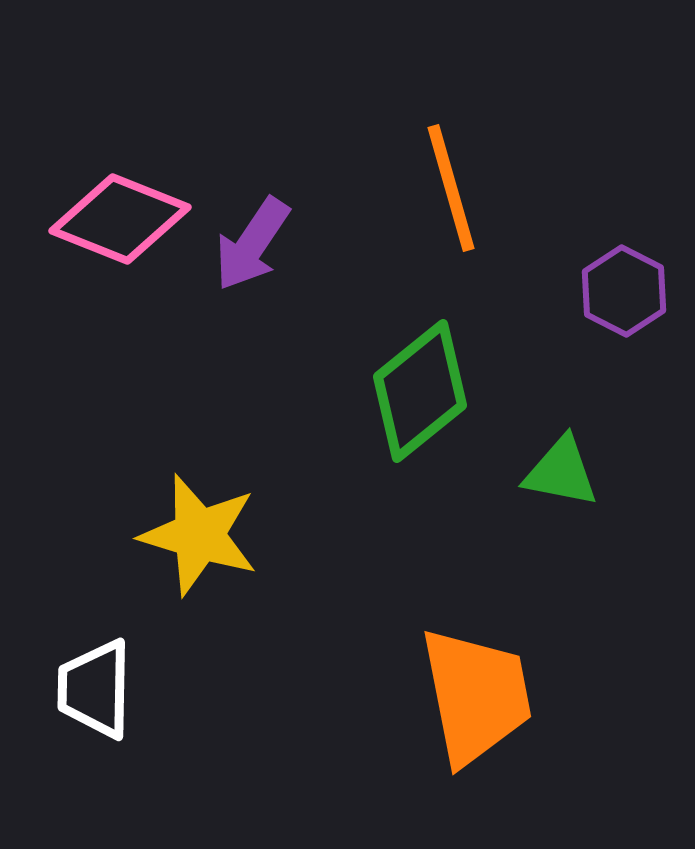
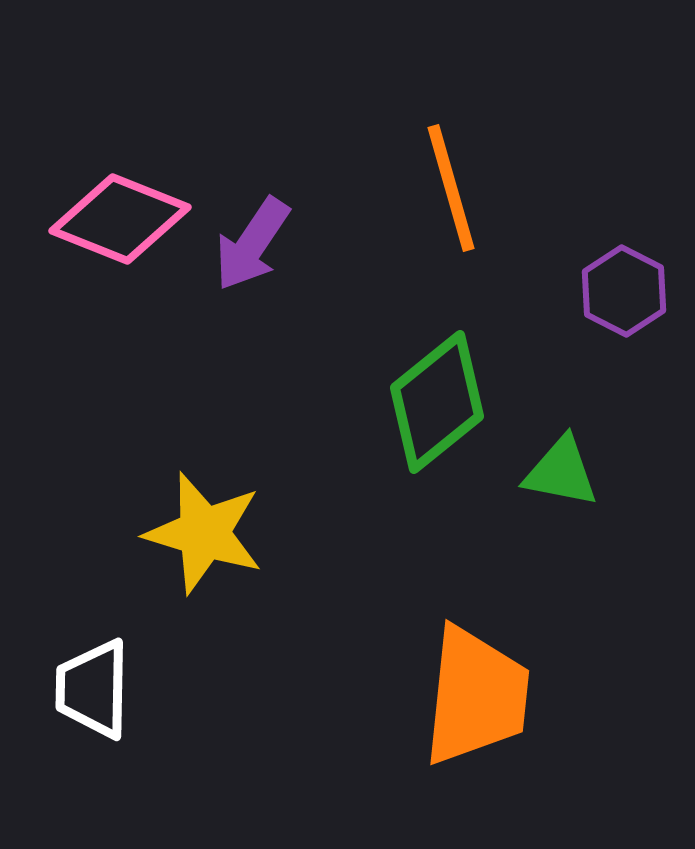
green diamond: moved 17 px right, 11 px down
yellow star: moved 5 px right, 2 px up
white trapezoid: moved 2 px left
orange trapezoid: rotated 17 degrees clockwise
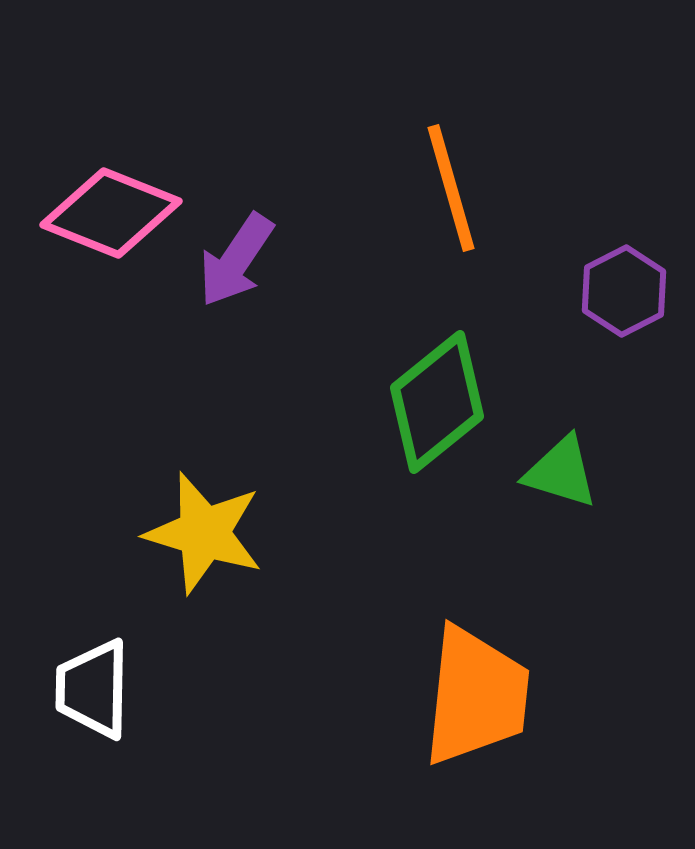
pink diamond: moved 9 px left, 6 px up
purple arrow: moved 16 px left, 16 px down
purple hexagon: rotated 6 degrees clockwise
green triangle: rotated 6 degrees clockwise
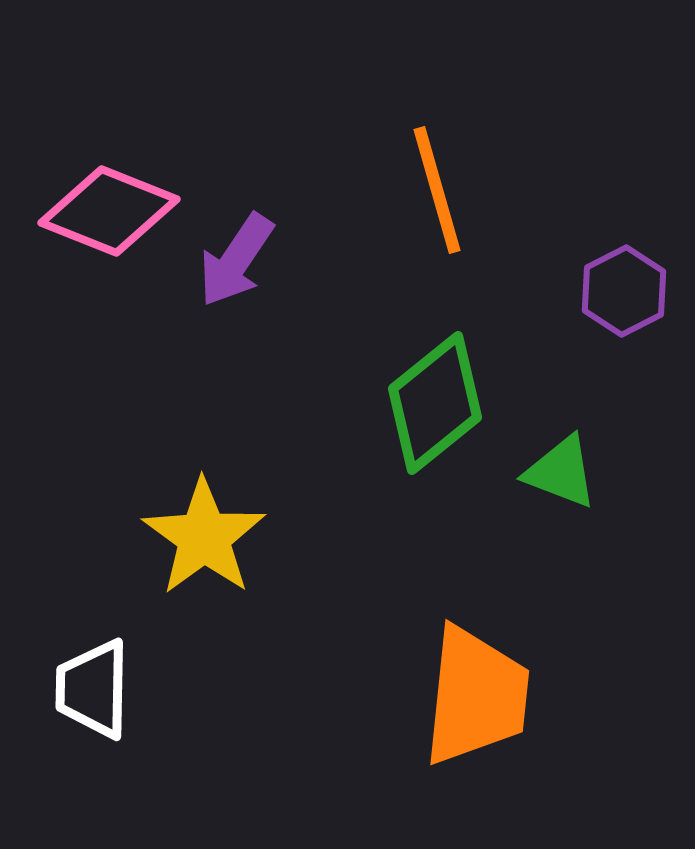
orange line: moved 14 px left, 2 px down
pink diamond: moved 2 px left, 2 px up
green diamond: moved 2 px left, 1 px down
green triangle: rotated 4 degrees clockwise
yellow star: moved 4 px down; rotated 19 degrees clockwise
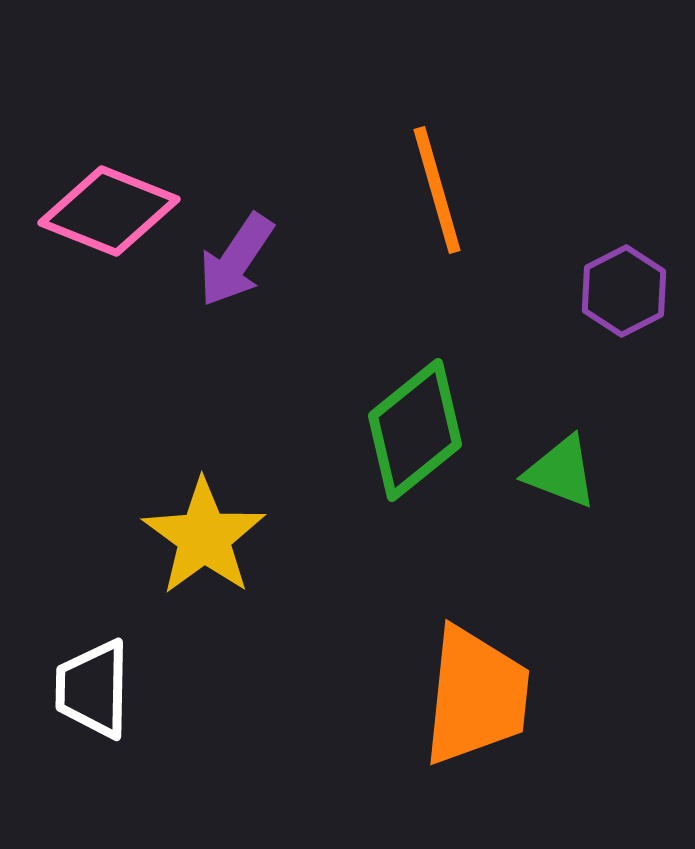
green diamond: moved 20 px left, 27 px down
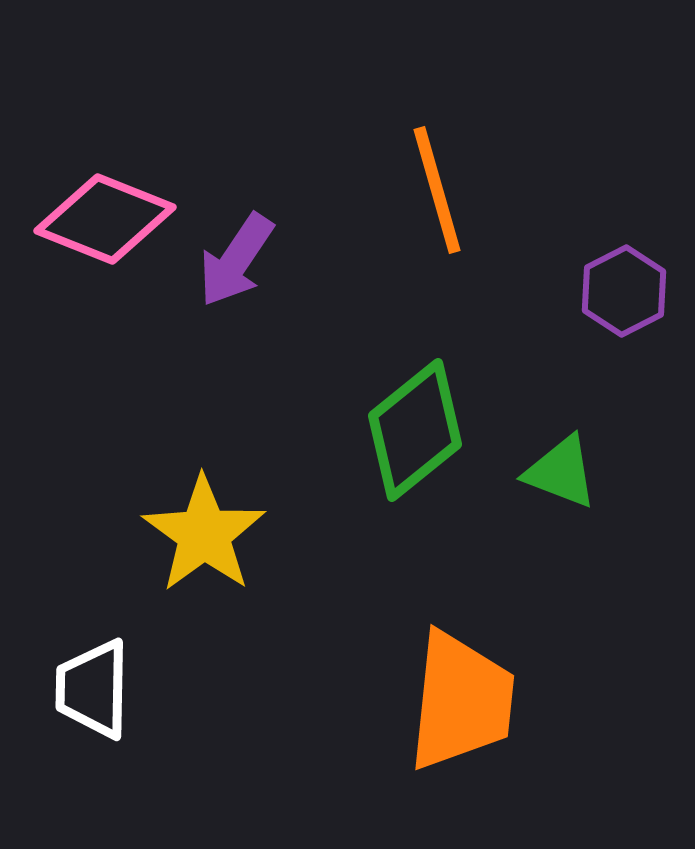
pink diamond: moved 4 px left, 8 px down
yellow star: moved 3 px up
orange trapezoid: moved 15 px left, 5 px down
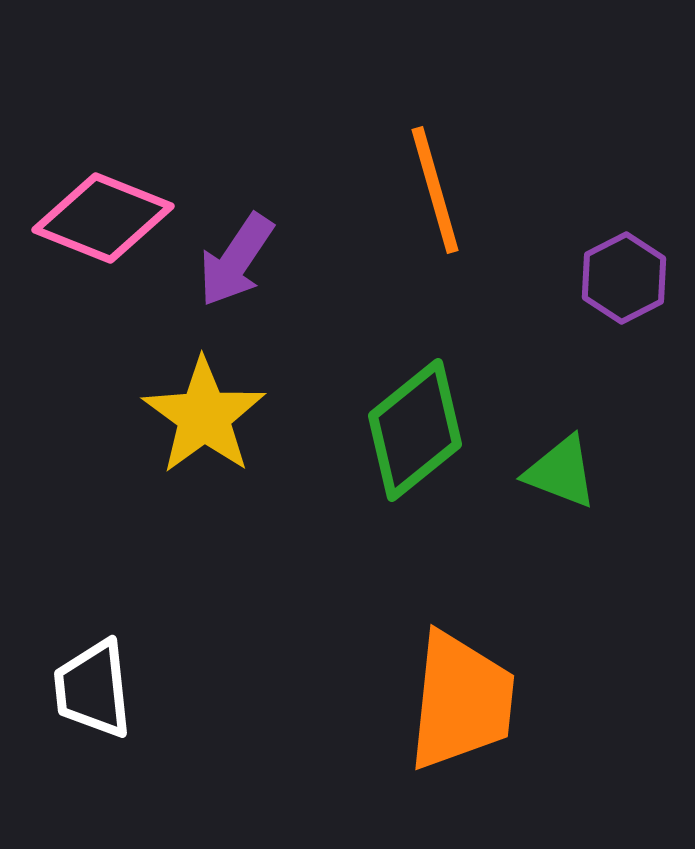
orange line: moved 2 px left
pink diamond: moved 2 px left, 1 px up
purple hexagon: moved 13 px up
yellow star: moved 118 px up
white trapezoid: rotated 7 degrees counterclockwise
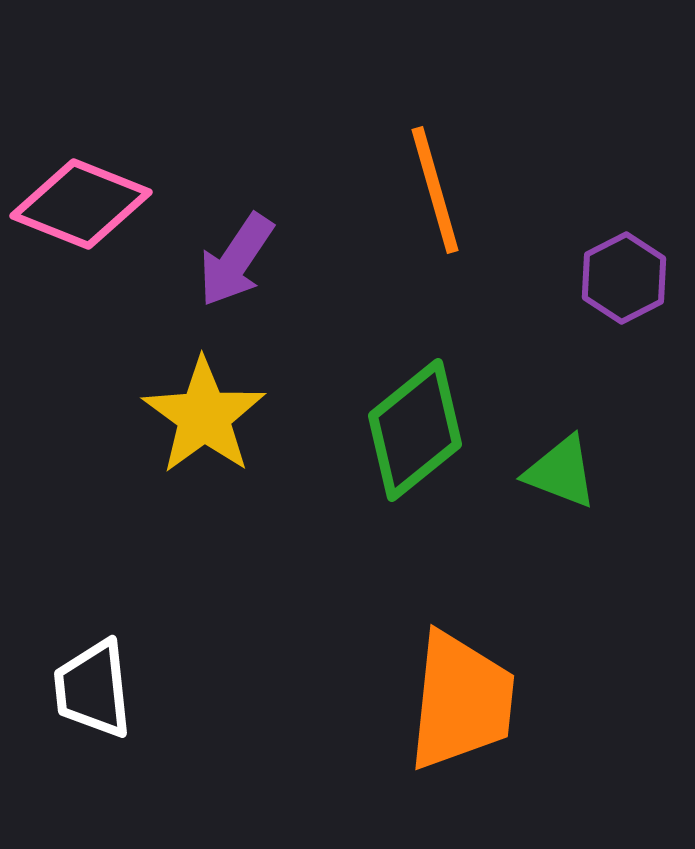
pink diamond: moved 22 px left, 14 px up
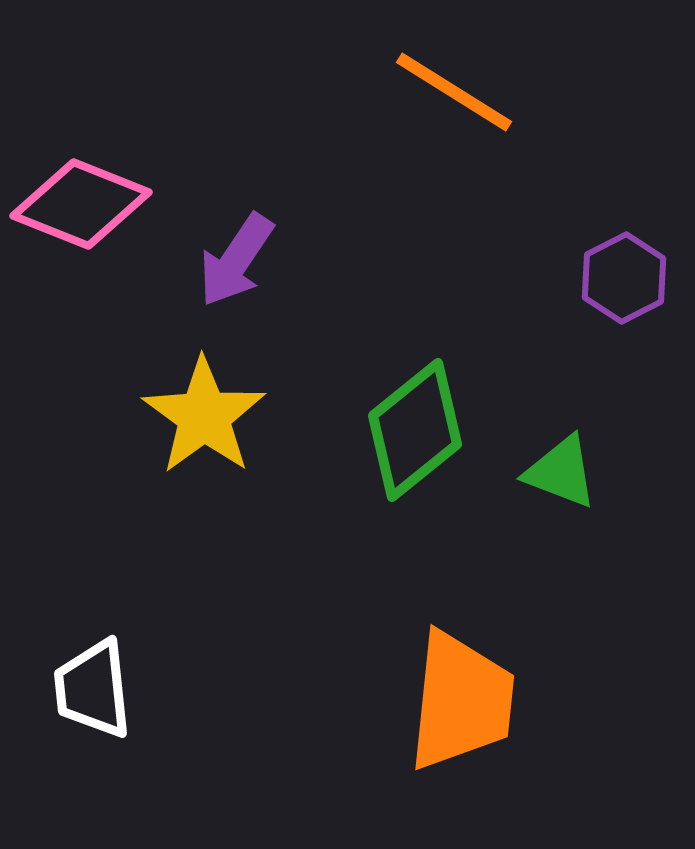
orange line: moved 19 px right, 98 px up; rotated 42 degrees counterclockwise
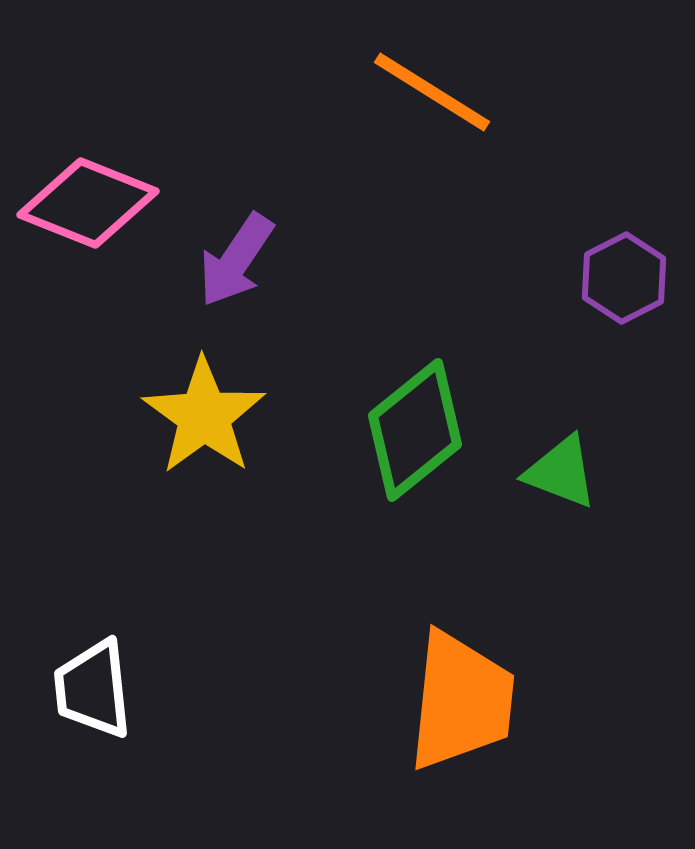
orange line: moved 22 px left
pink diamond: moved 7 px right, 1 px up
